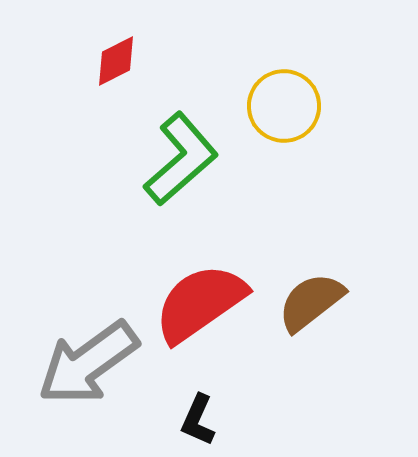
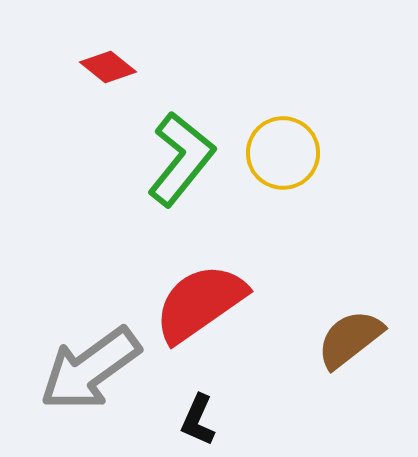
red diamond: moved 8 px left, 6 px down; rotated 66 degrees clockwise
yellow circle: moved 1 px left, 47 px down
green L-shape: rotated 10 degrees counterclockwise
brown semicircle: moved 39 px right, 37 px down
gray arrow: moved 2 px right, 6 px down
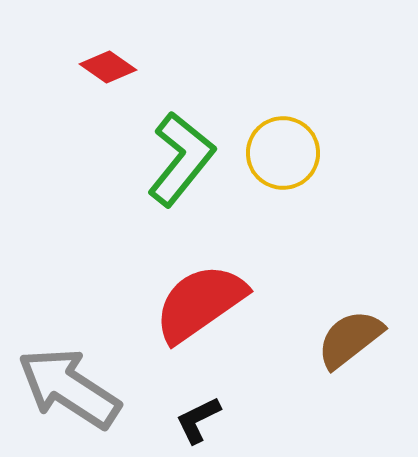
red diamond: rotated 4 degrees counterclockwise
gray arrow: moved 21 px left, 19 px down; rotated 69 degrees clockwise
black L-shape: rotated 40 degrees clockwise
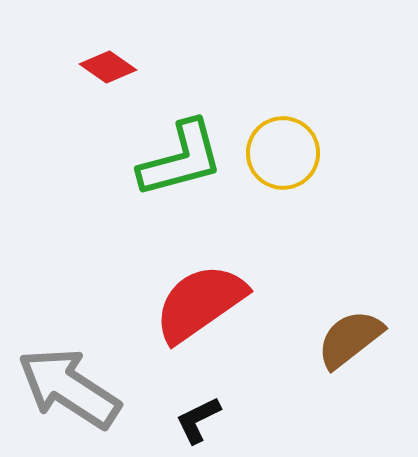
green L-shape: rotated 36 degrees clockwise
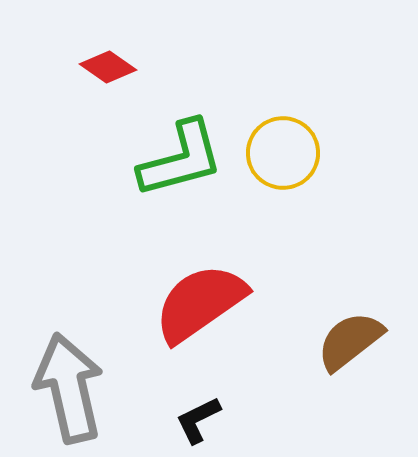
brown semicircle: moved 2 px down
gray arrow: rotated 44 degrees clockwise
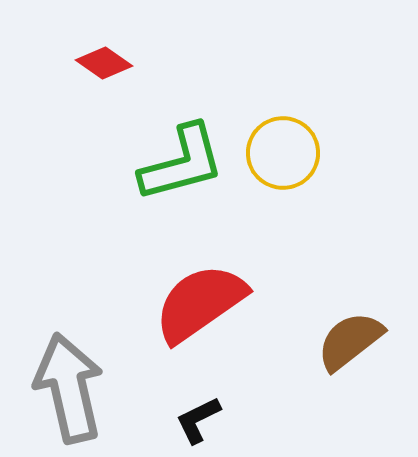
red diamond: moved 4 px left, 4 px up
green L-shape: moved 1 px right, 4 px down
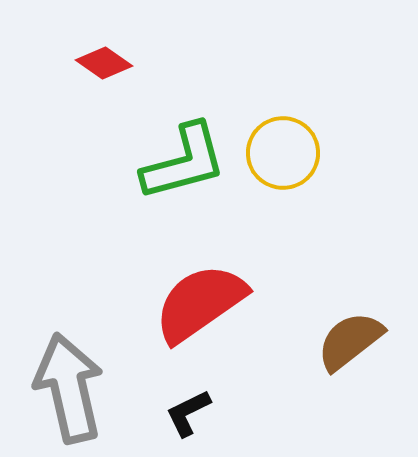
green L-shape: moved 2 px right, 1 px up
black L-shape: moved 10 px left, 7 px up
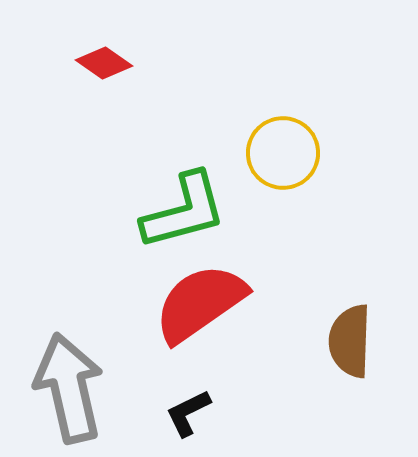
green L-shape: moved 49 px down
brown semicircle: rotated 50 degrees counterclockwise
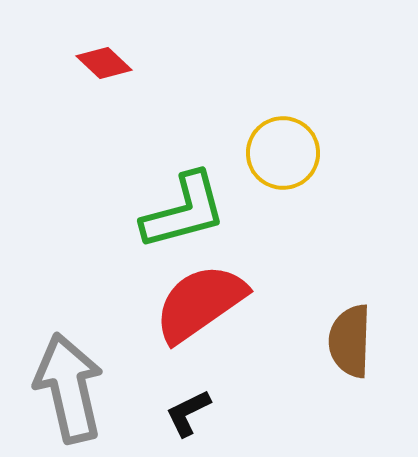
red diamond: rotated 8 degrees clockwise
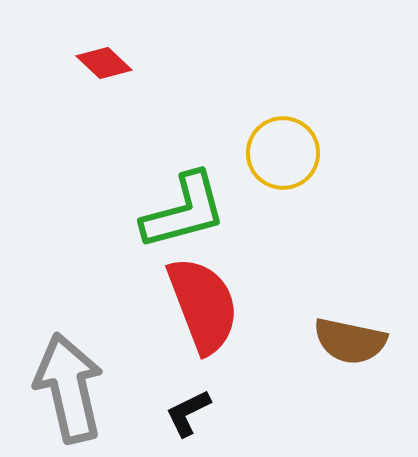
red semicircle: moved 3 px right, 2 px down; rotated 104 degrees clockwise
brown semicircle: rotated 80 degrees counterclockwise
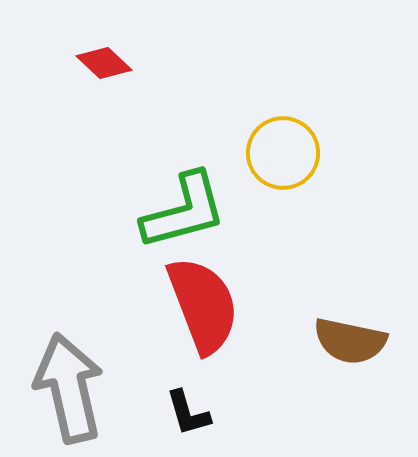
black L-shape: rotated 80 degrees counterclockwise
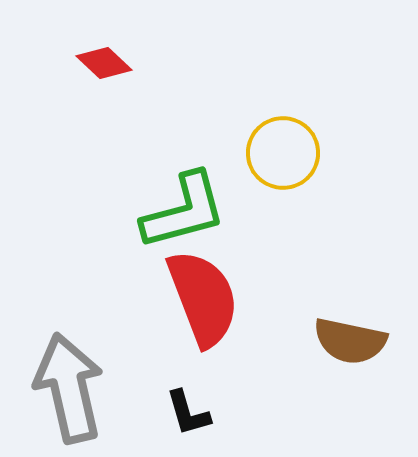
red semicircle: moved 7 px up
